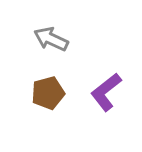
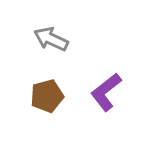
brown pentagon: moved 1 px left, 3 px down
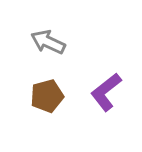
gray arrow: moved 3 px left, 3 px down
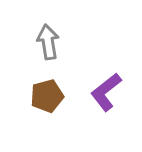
gray arrow: rotated 56 degrees clockwise
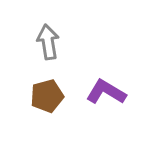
purple L-shape: rotated 69 degrees clockwise
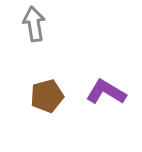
gray arrow: moved 14 px left, 18 px up
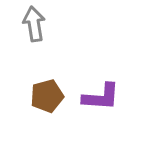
purple L-shape: moved 5 px left, 5 px down; rotated 153 degrees clockwise
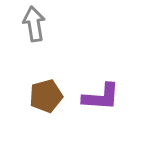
brown pentagon: moved 1 px left
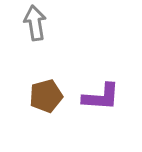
gray arrow: moved 1 px right, 1 px up
